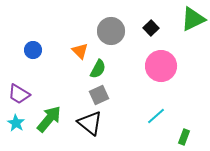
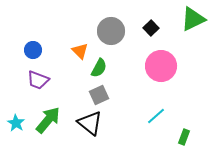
green semicircle: moved 1 px right, 1 px up
purple trapezoid: moved 19 px right, 14 px up; rotated 10 degrees counterclockwise
green arrow: moved 1 px left, 1 px down
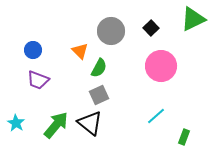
green arrow: moved 8 px right, 5 px down
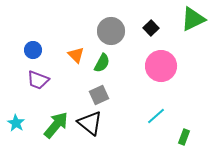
orange triangle: moved 4 px left, 4 px down
green semicircle: moved 3 px right, 5 px up
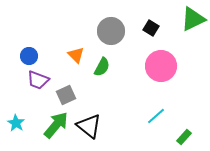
black square: rotated 14 degrees counterclockwise
blue circle: moved 4 px left, 6 px down
green semicircle: moved 4 px down
gray square: moved 33 px left
black triangle: moved 1 px left, 3 px down
green rectangle: rotated 21 degrees clockwise
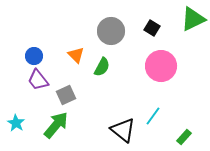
black square: moved 1 px right
blue circle: moved 5 px right
purple trapezoid: rotated 30 degrees clockwise
cyan line: moved 3 px left; rotated 12 degrees counterclockwise
black triangle: moved 34 px right, 4 px down
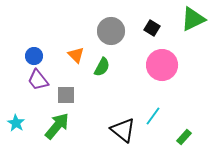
pink circle: moved 1 px right, 1 px up
gray square: rotated 24 degrees clockwise
green arrow: moved 1 px right, 1 px down
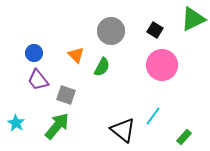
black square: moved 3 px right, 2 px down
blue circle: moved 3 px up
gray square: rotated 18 degrees clockwise
